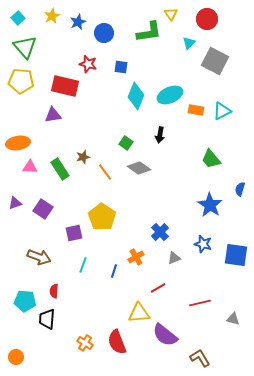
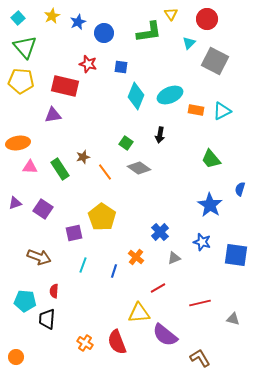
blue star at (203, 244): moved 1 px left, 2 px up
orange cross at (136, 257): rotated 21 degrees counterclockwise
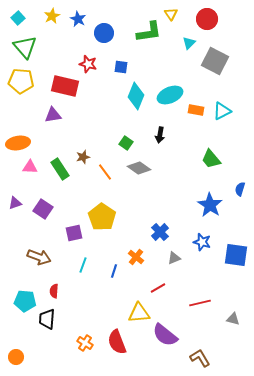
blue star at (78, 22): moved 3 px up; rotated 21 degrees counterclockwise
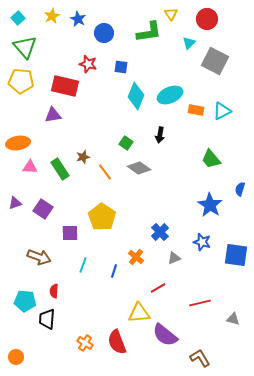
purple square at (74, 233): moved 4 px left; rotated 12 degrees clockwise
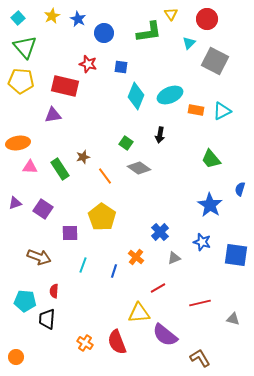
orange line at (105, 172): moved 4 px down
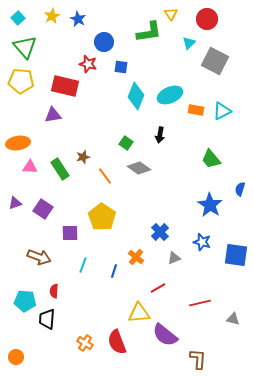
blue circle at (104, 33): moved 9 px down
brown L-shape at (200, 358): moved 2 px left, 1 px down; rotated 35 degrees clockwise
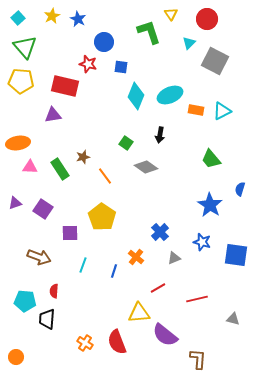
green L-shape at (149, 32): rotated 100 degrees counterclockwise
gray diamond at (139, 168): moved 7 px right, 1 px up
red line at (200, 303): moved 3 px left, 4 px up
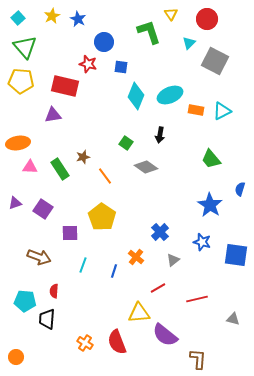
gray triangle at (174, 258): moved 1 px left, 2 px down; rotated 16 degrees counterclockwise
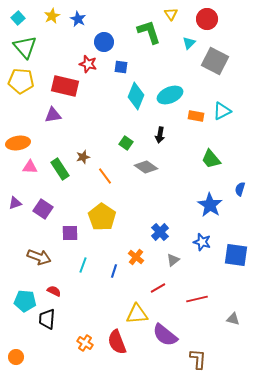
orange rectangle at (196, 110): moved 6 px down
red semicircle at (54, 291): rotated 112 degrees clockwise
yellow triangle at (139, 313): moved 2 px left, 1 px down
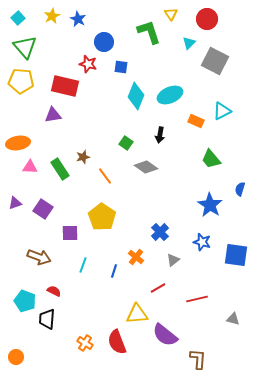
orange rectangle at (196, 116): moved 5 px down; rotated 14 degrees clockwise
cyan pentagon at (25, 301): rotated 15 degrees clockwise
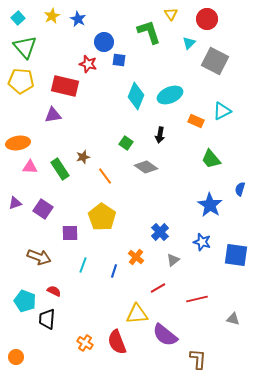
blue square at (121, 67): moved 2 px left, 7 px up
